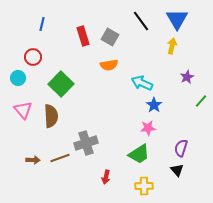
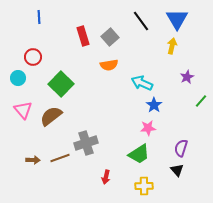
blue line: moved 3 px left, 7 px up; rotated 16 degrees counterclockwise
gray square: rotated 18 degrees clockwise
brown semicircle: rotated 125 degrees counterclockwise
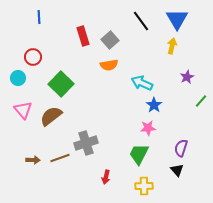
gray square: moved 3 px down
green trapezoid: rotated 150 degrees clockwise
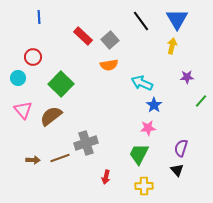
red rectangle: rotated 30 degrees counterclockwise
purple star: rotated 24 degrees clockwise
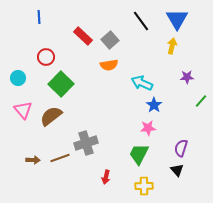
red circle: moved 13 px right
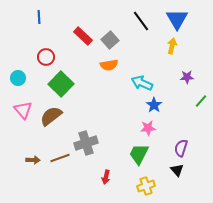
yellow cross: moved 2 px right; rotated 18 degrees counterclockwise
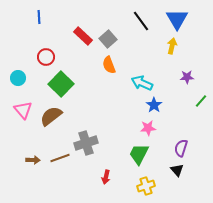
gray square: moved 2 px left, 1 px up
orange semicircle: rotated 78 degrees clockwise
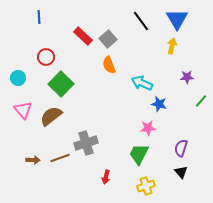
blue star: moved 5 px right, 1 px up; rotated 21 degrees counterclockwise
black triangle: moved 4 px right, 2 px down
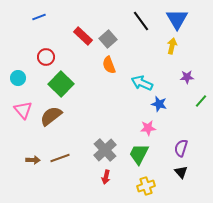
blue line: rotated 72 degrees clockwise
gray cross: moved 19 px right, 7 px down; rotated 25 degrees counterclockwise
